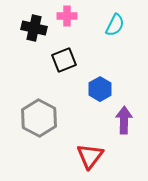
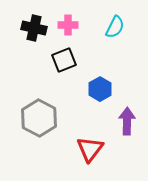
pink cross: moved 1 px right, 9 px down
cyan semicircle: moved 2 px down
purple arrow: moved 3 px right, 1 px down
red triangle: moved 7 px up
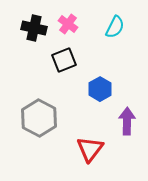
pink cross: moved 1 px up; rotated 36 degrees clockwise
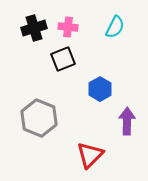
pink cross: moved 3 px down; rotated 30 degrees counterclockwise
black cross: rotated 30 degrees counterclockwise
black square: moved 1 px left, 1 px up
gray hexagon: rotated 6 degrees counterclockwise
red triangle: moved 6 px down; rotated 8 degrees clockwise
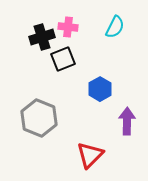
black cross: moved 8 px right, 9 px down
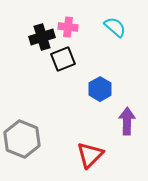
cyan semicircle: rotated 75 degrees counterclockwise
gray hexagon: moved 17 px left, 21 px down
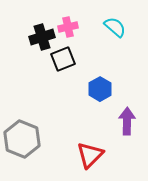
pink cross: rotated 18 degrees counterclockwise
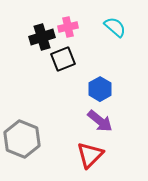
purple arrow: moved 27 px left; rotated 128 degrees clockwise
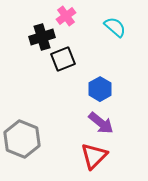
pink cross: moved 2 px left, 11 px up; rotated 24 degrees counterclockwise
purple arrow: moved 1 px right, 2 px down
red triangle: moved 4 px right, 1 px down
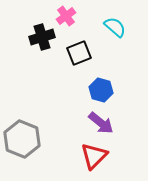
black square: moved 16 px right, 6 px up
blue hexagon: moved 1 px right, 1 px down; rotated 15 degrees counterclockwise
